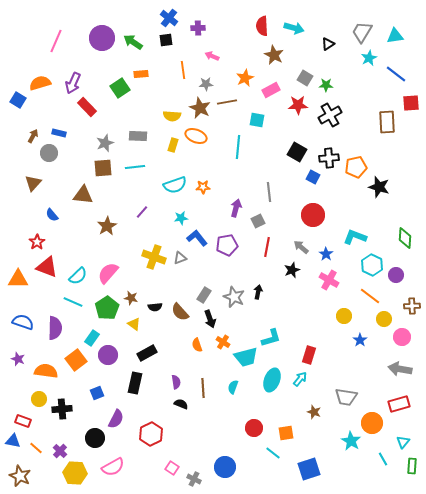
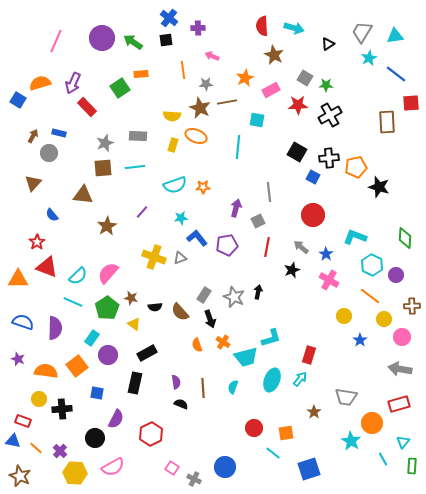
orange square at (76, 360): moved 1 px right, 6 px down
blue square at (97, 393): rotated 32 degrees clockwise
brown star at (314, 412): rotated 16 degrees clockwise
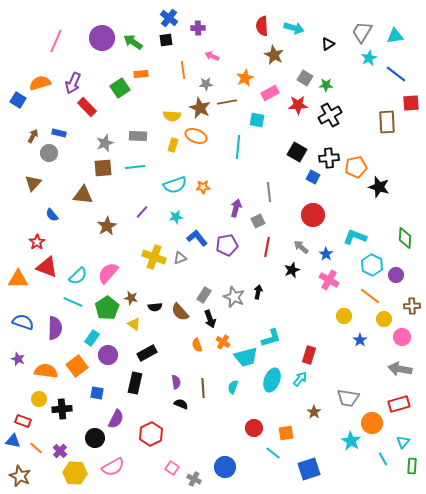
pink rectangle at (271, 90): moved 1 px left, 3 px down
cyan star at (181, 218): moved 5 px left, 1 px up
gray trapezoid at (346, 397): moved 2 px right, 1 px down
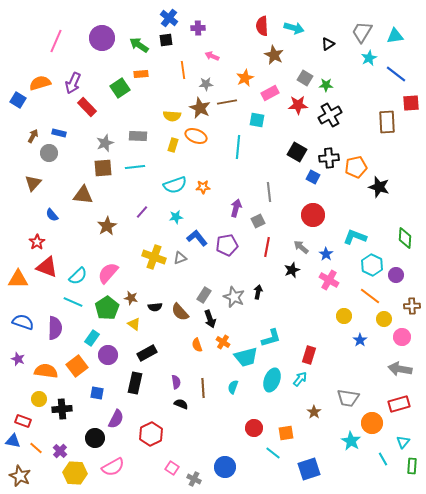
green arrow at (133, 42): moved 6 px right, 3 px down
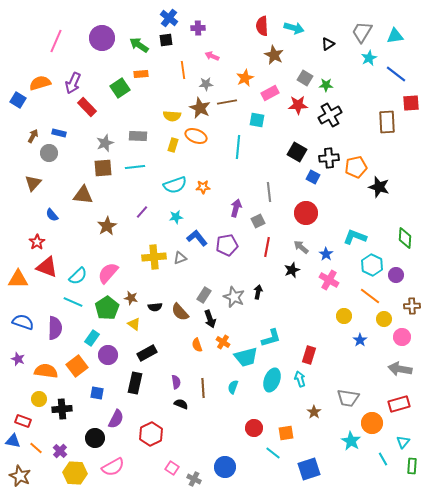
red circle at (313, 215): moved 7 px left, 2 px up
yellow cross at (154, 257): rotated 25 degrees counterclockwise
cyan arrow at (300, 379): rotated 56 degrees counterclockwise
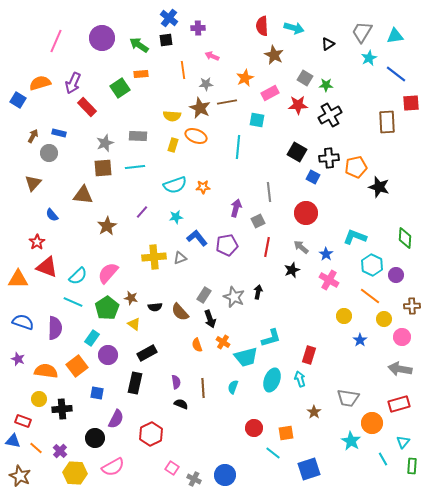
blue circle at (225, 467): moved 8 px down
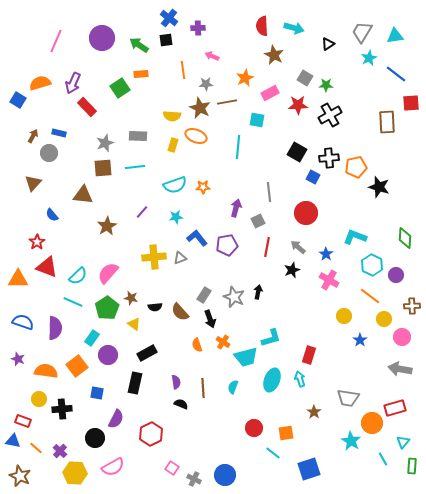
gray arrow at (301, 247): moved 3 px left
red rectangle at (399, 404): moved 4 px left, 4 px down
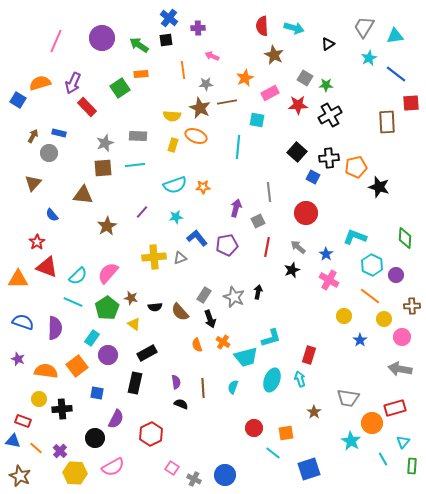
gray trapezoid at (362, 32): moved 2 px right, 5 px up
black square at (297, 152): rotated 12 degrees clockwise
cyan line at (135, 167): moved 2 px up
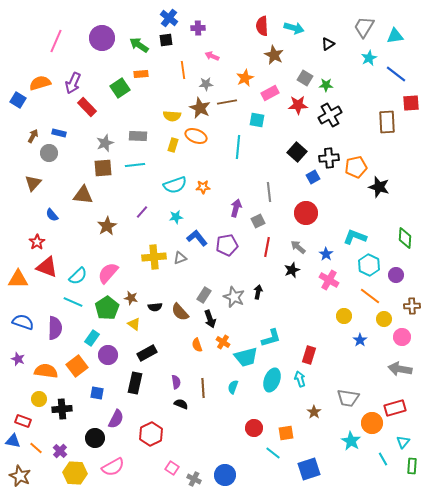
blue square at (313, 177): rotated 32 degrees clockwise
cyan hexagon at (372, 265): moved 3 px left
